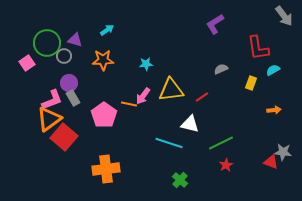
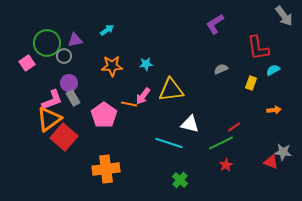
purple triangle: rotated 28 degrees counterclockwise
orange star: moved 9 px right, 6 px down
red line: moved 32 px right, 30 px down
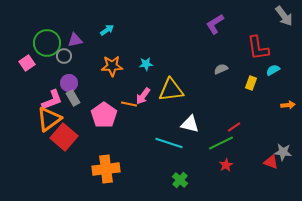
orange arrow: moved 14 px right, 5 px up
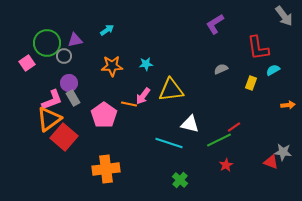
green line: moved 2 px left, 3 px up
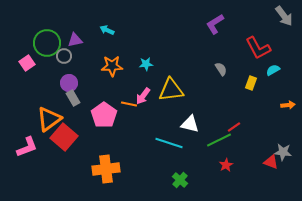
cyan arrow: rotated 120 degrees counterclockwise
red L-shape: rotated 20 degrees counterclockwise
gray semicircle: rotated 80 degrees clockwise
pink L-shape: moved 25 px left, 47 px down
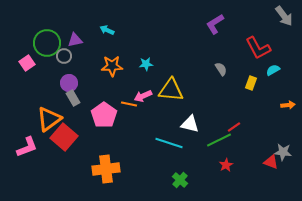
yellow triangle: rotated 12 degrees clockwise
pink arrow: rotated 30 degrees clockwise
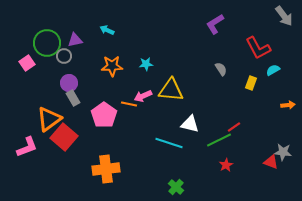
green cross: moved 4 px left, 7 px down
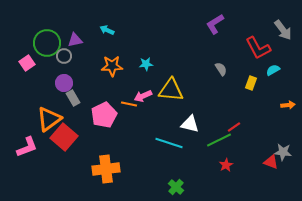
gray arrow: moved 1 px left, 14 px down
purple circle: moved 5 px left
pink pentagon: rotated 10 degrees clockwise
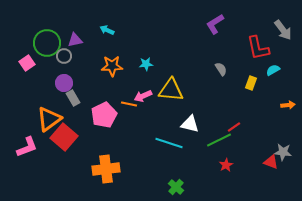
red L-shape: rotated 16 degrees clockwise
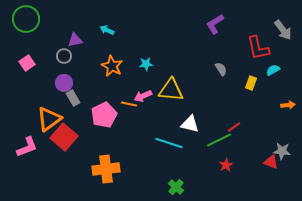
green circle: moved 21 px left, 24 px up
orange star: rotated 30 degrees clockwise
gray star: moved 1 px left, 1 px up
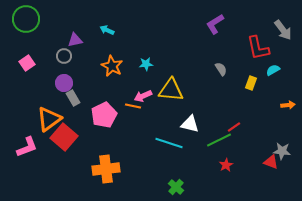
orange line: moved 4 px right, 2 px down
